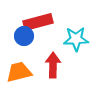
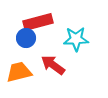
blue circle: moved 2 px right, 2 px down
red arrow: rotated 55 degrees counterclockwise
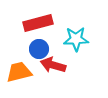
red rectangle: moved 1 px down
blue circle: moved 13 px right, 11 px down
red arrow: rotated 20 degrees counterclockwise
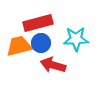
blue circle: moved 2 px right, 6 px up
orange trapezoid: moved 26 px up
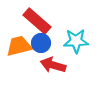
red rectangle: moved 1 px left, 2 px up; rotated 56 degrees clockwise
cyan star: moved 2 px down
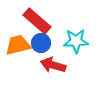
orange trapezoid: moved 1 px left, 1 px up
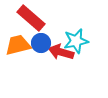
red rectangle: moved 6 px left, 3 px up
cyan star: rotated 10 degrees counterclockwise
red arrow: moved 8 px right, 13 px up
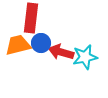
red rectangle: rotated 56 degrees clockwise
cyan star: moved 9 px right, 16 px down
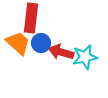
orange trapezoid: moved 2 px up; rotated 56 degrees clockwise
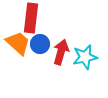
blue circle: moved 1 px left, 1 px down
red arrow: rotated 90 degrees clockwise
